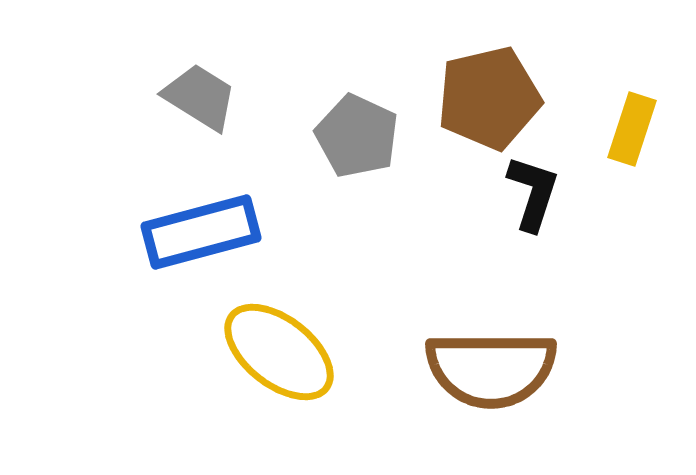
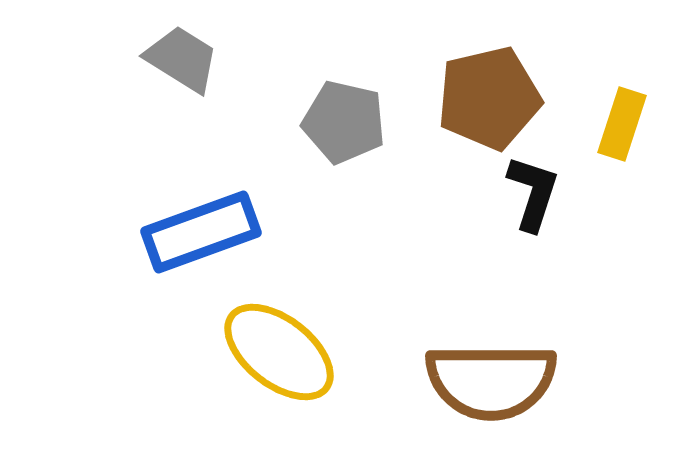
gray trapezoid: moved 18 px left, 38 px up
yellow rectangle: moved 10 px left, 5 px up
gray pentagon: moved 13 px left, 14 px up; rotated 12 degrees counterclockwise
blue rectangle: rotated 5 degrees counterclockwise
brown semicircle: moved 12 px down
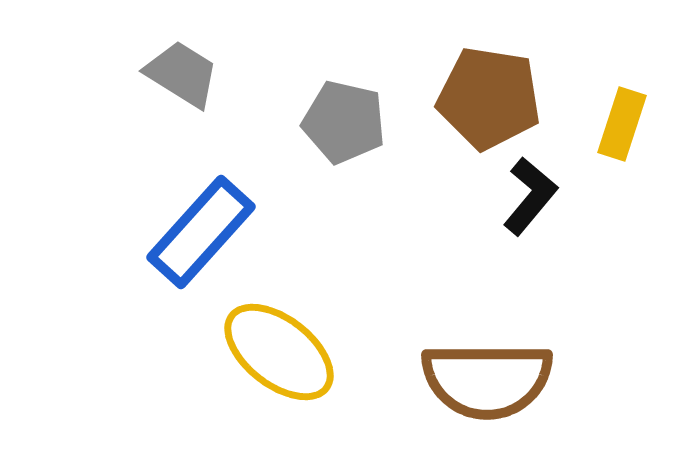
gray trapezoid: moved 15 px down
brown pentagon: rotated 22 degrees clockwise
black L-shape: moved 3 px left, 3 px down; rotated 22 degrees clockwise
blue rectangle: rotated 28 degrees counterclockwise
brown semicircle: moved 4 px left, 1 px up
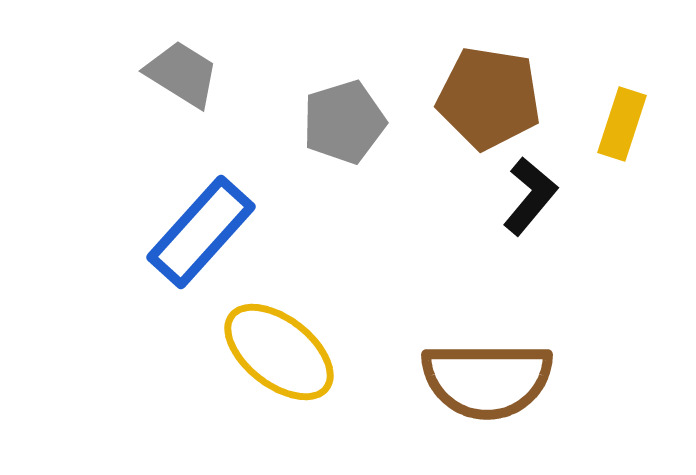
gray pentagon: rotated 30 degrees counterclockwise
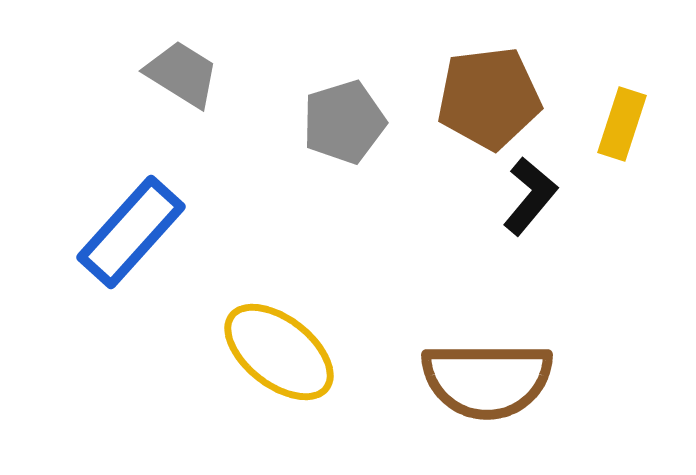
brown pentagon: rotated 16 degrees counterclockwise
blue rectangle: moved 70 px left
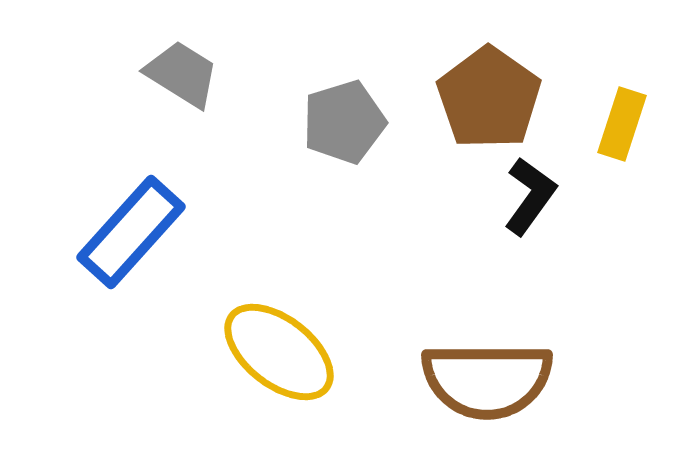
brown pentagon: rotated 30 degrees counterclockwise
black L-shape: rotated 4 degrees counterclockwise
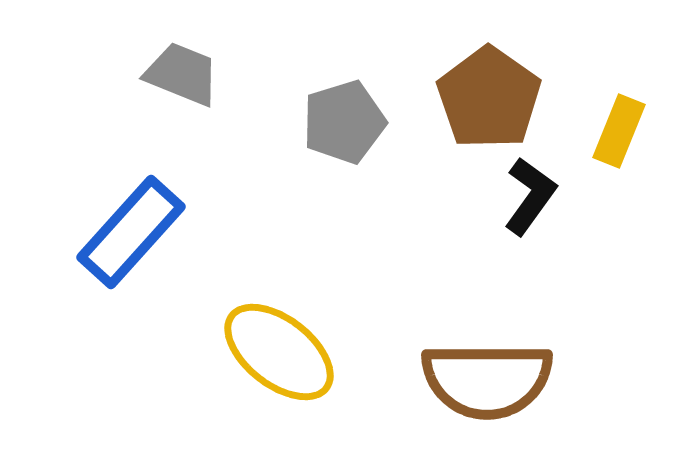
gray trapezoid: rotated 10 degrees counterclockwise
yellow rectangle: moved 3 px left, 7 px down; rotated 4 degrees clockwise
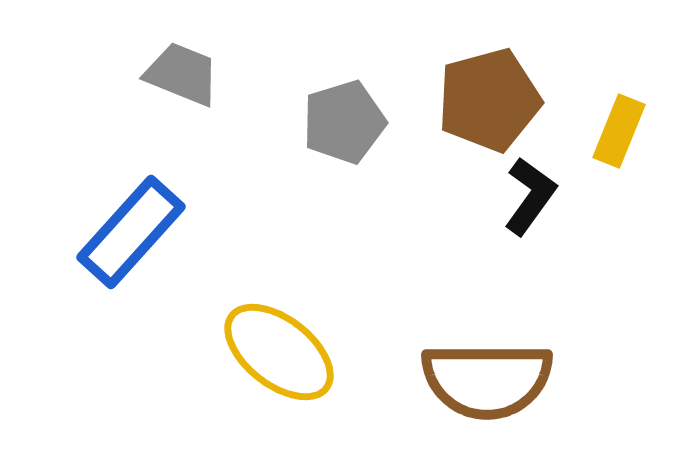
brown pentagon: moved 2 px down; rotated 22 degrees clockwise
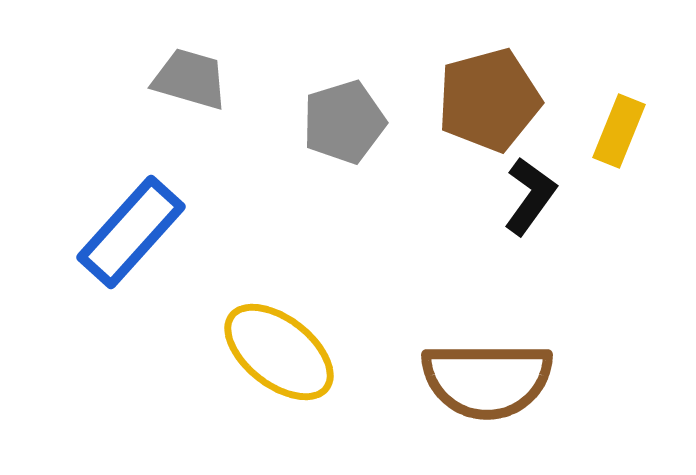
gray trapezoid: moved 8 px right, 5 px down; rotated 6 degrees counterclockwise
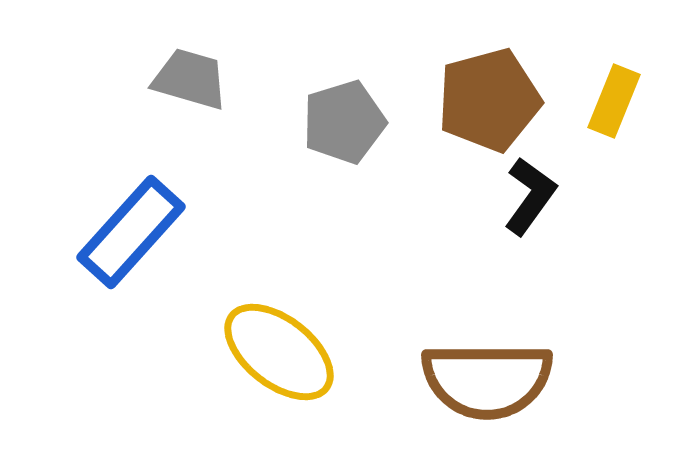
yellow rectangle: moved 5 px left, 30 px up
